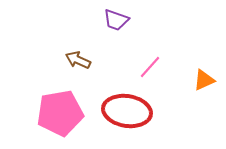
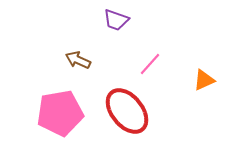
pink line: moved 3 px up
red ellipse: rotated 42 degrees clockwise
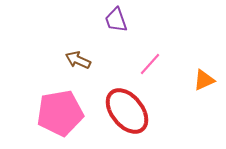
purple trapezoid: rotated 52 degrees clockwise
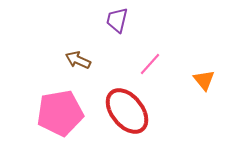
purple trapezoid: moved 1 px right; rotated 32 degrees clockwise
orange triangle: rotated 45 degrees counterclockwise
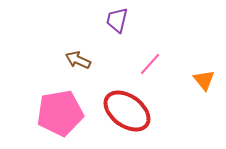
red ellipse: rotated 15 degrees counterclockwise
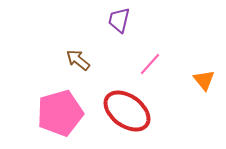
purple trapezoid: moved 2 px right
brown arrow: rotated 15 degrees clockwise
pink pentagon: rotated 6 degrees counterclockwise
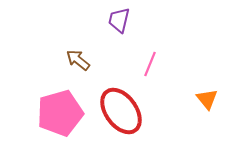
pink line: rotated 20 degrees counterclockwise
orange triangle: moved 3 px right, 19 px down
red ellipse: moved 6 px left; rotated 18 degrees clockwise
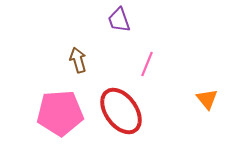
purple trapezoid: rotated 32 degrees counterclockwise
brown arrow: rotated 35 degrees clockwise
pink line: moved 3 px left
pink pentagon: rotated 12 degrees clockwise
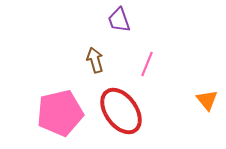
brown arrow: moved 17 px right
orange triangle: moved 1 px down
pink pentagon: rotated 9 degrees counterclockwise
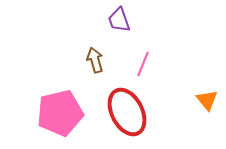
pink line: moved 4 px left
red ellipse: moved 6 px right, 1 px down; rotated 9 degrees clockwise
